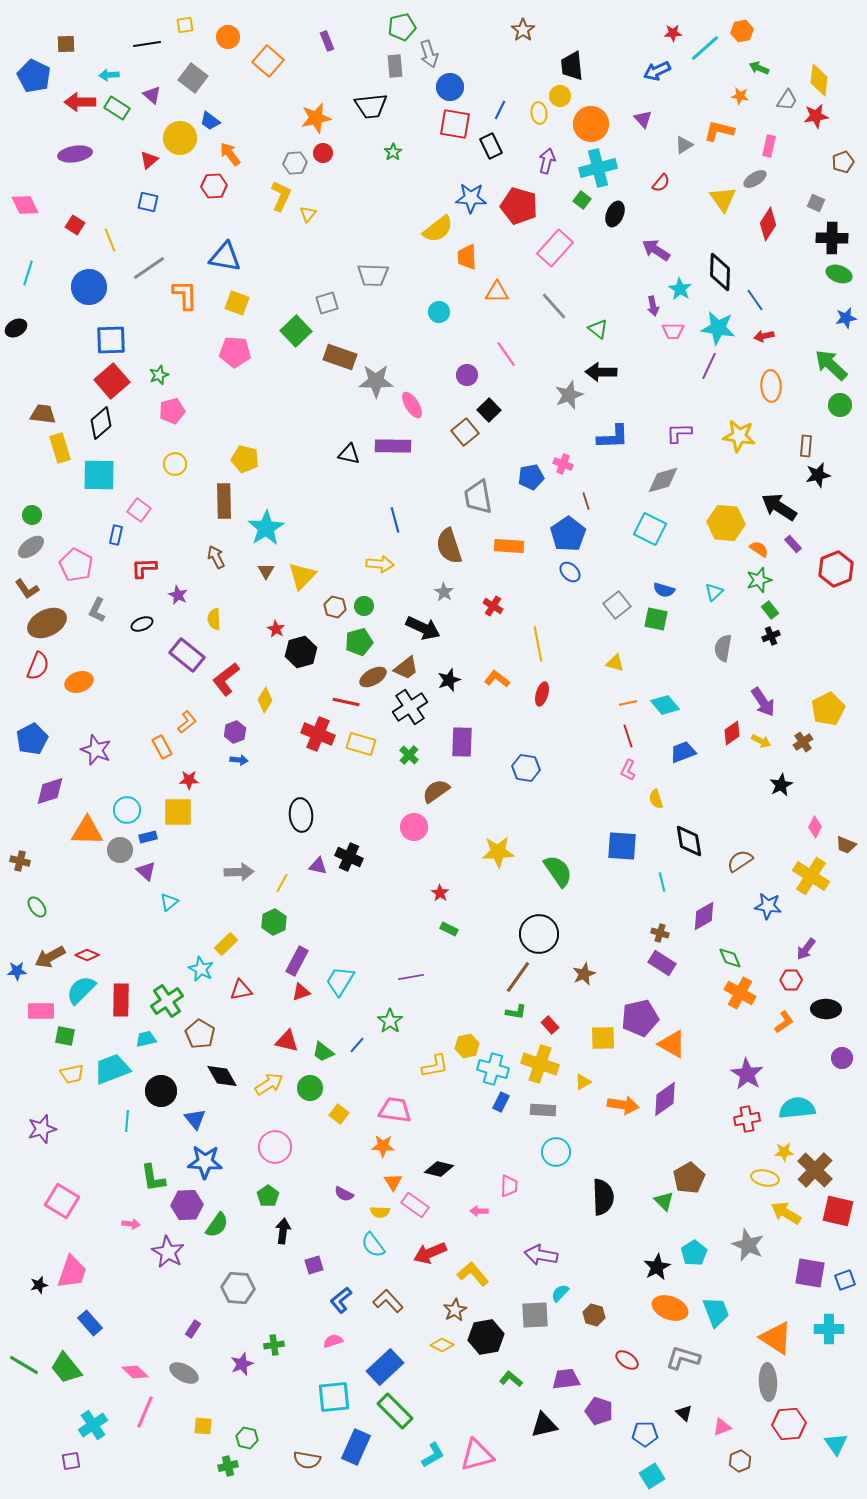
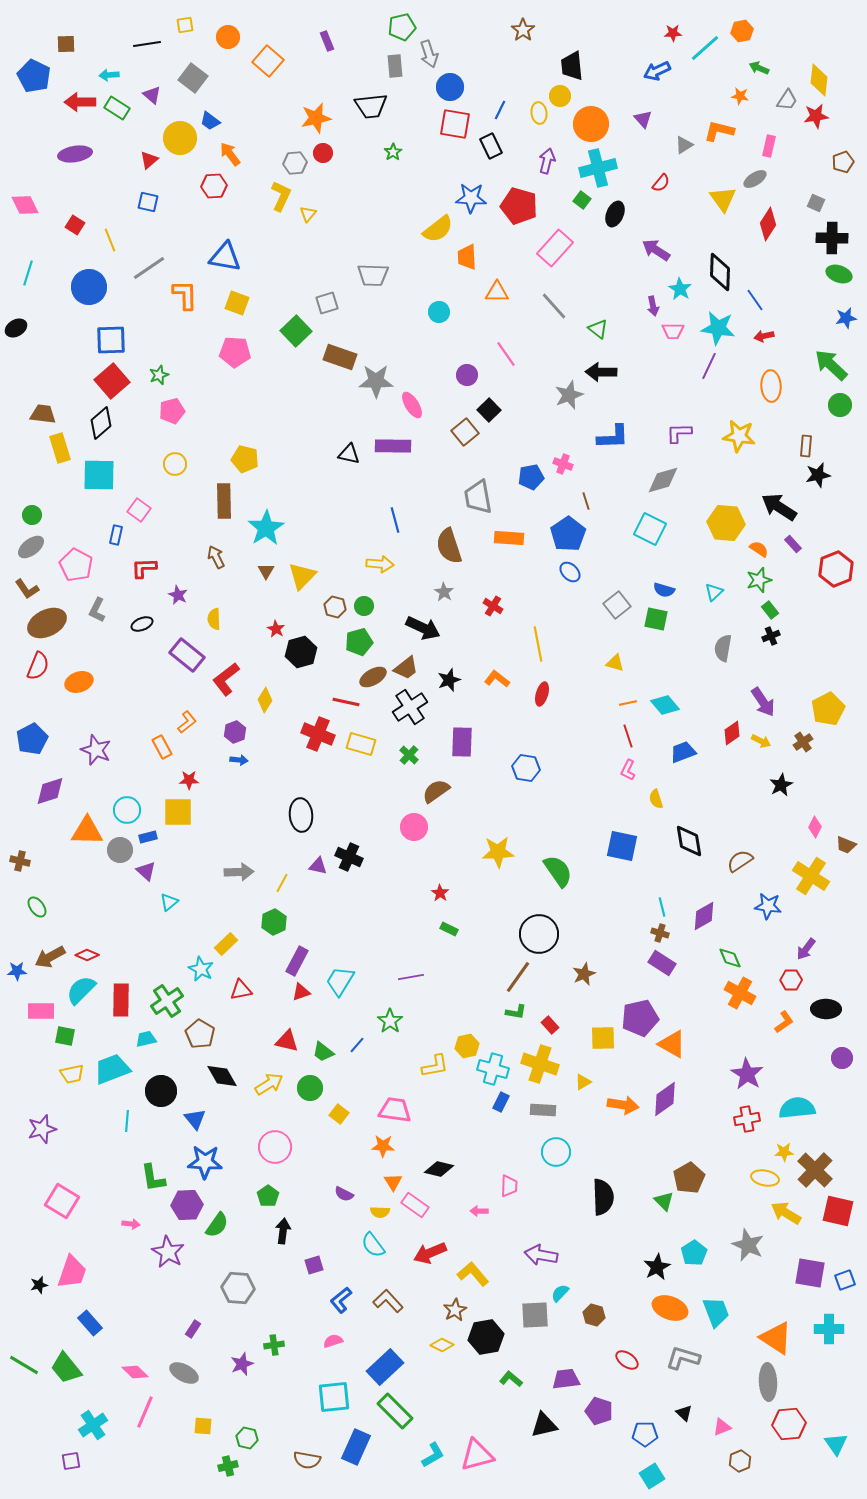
orange rectangle at (509, 546): moved 8 px up
blue square at (622, 846): rotated 8 degrees clockwise
cyan line at (662, 882): moved 25 px down
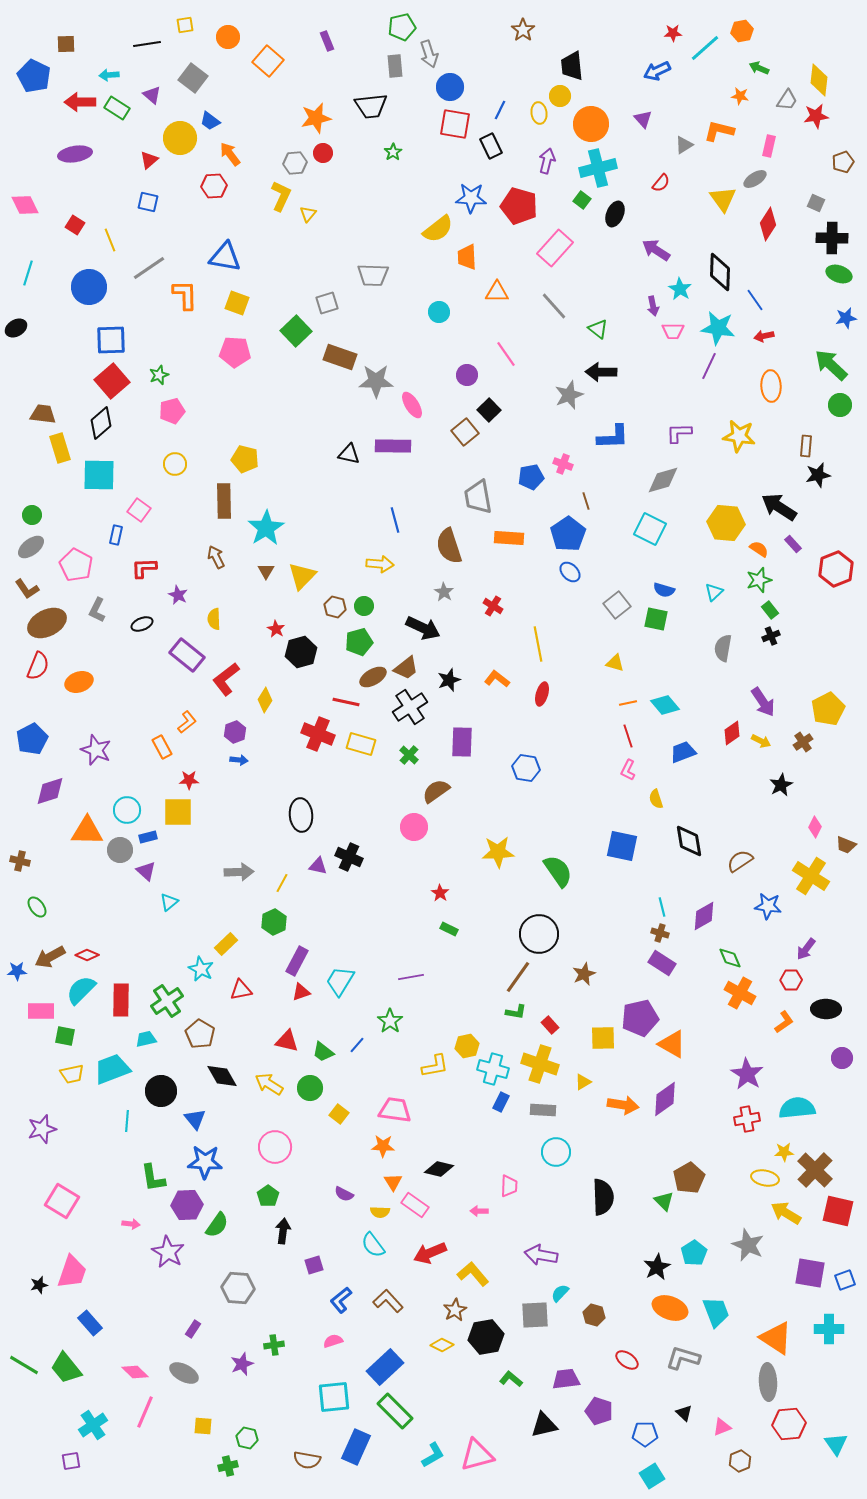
yellow arrow at (269, 1084): rotated 116 degrees counterclockwise
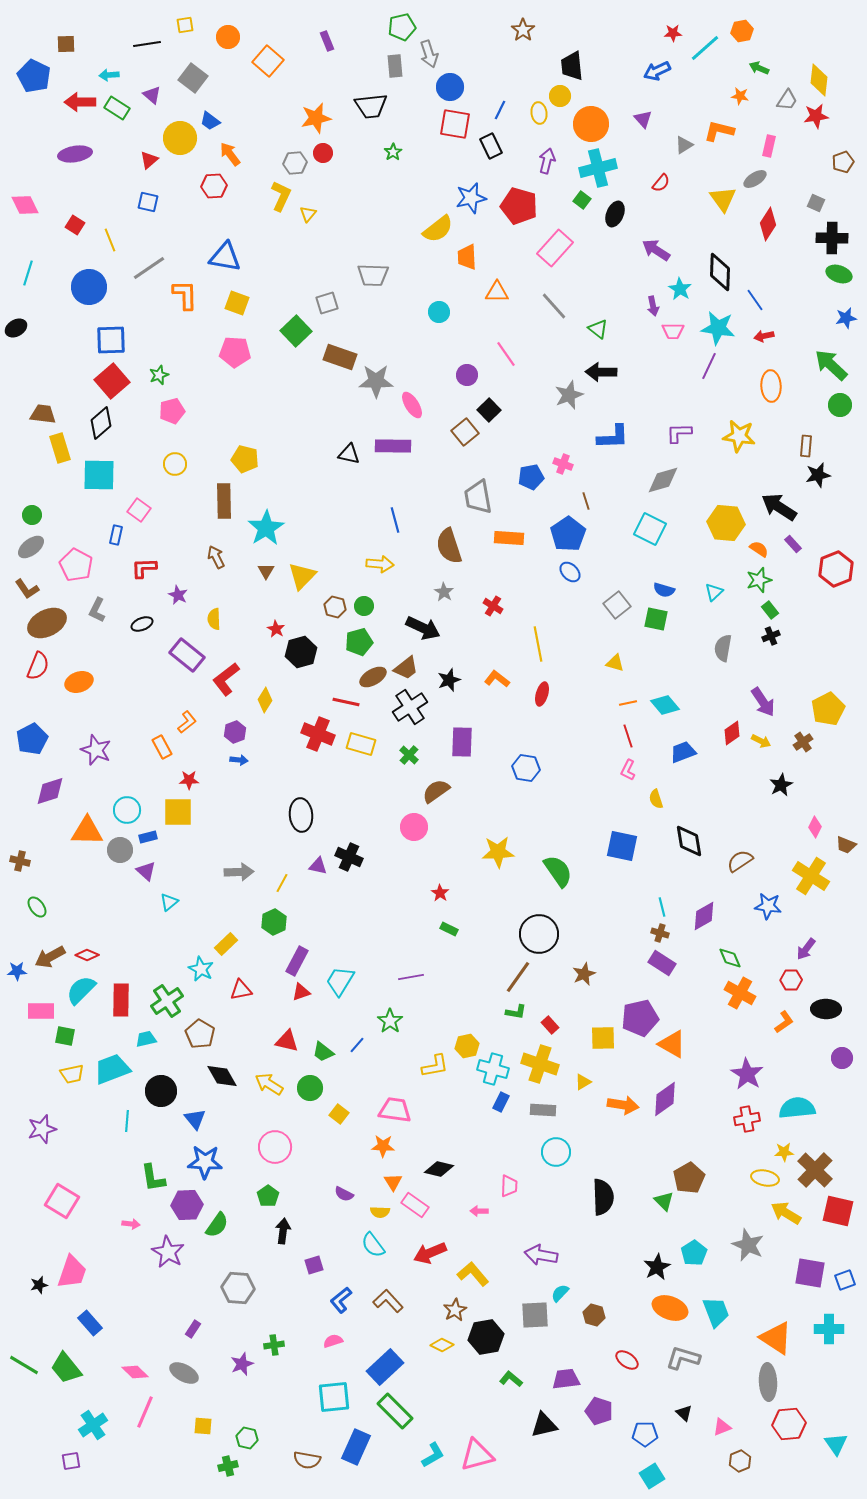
blue star at (471, 198): rotated 16 degrees counterclockwise
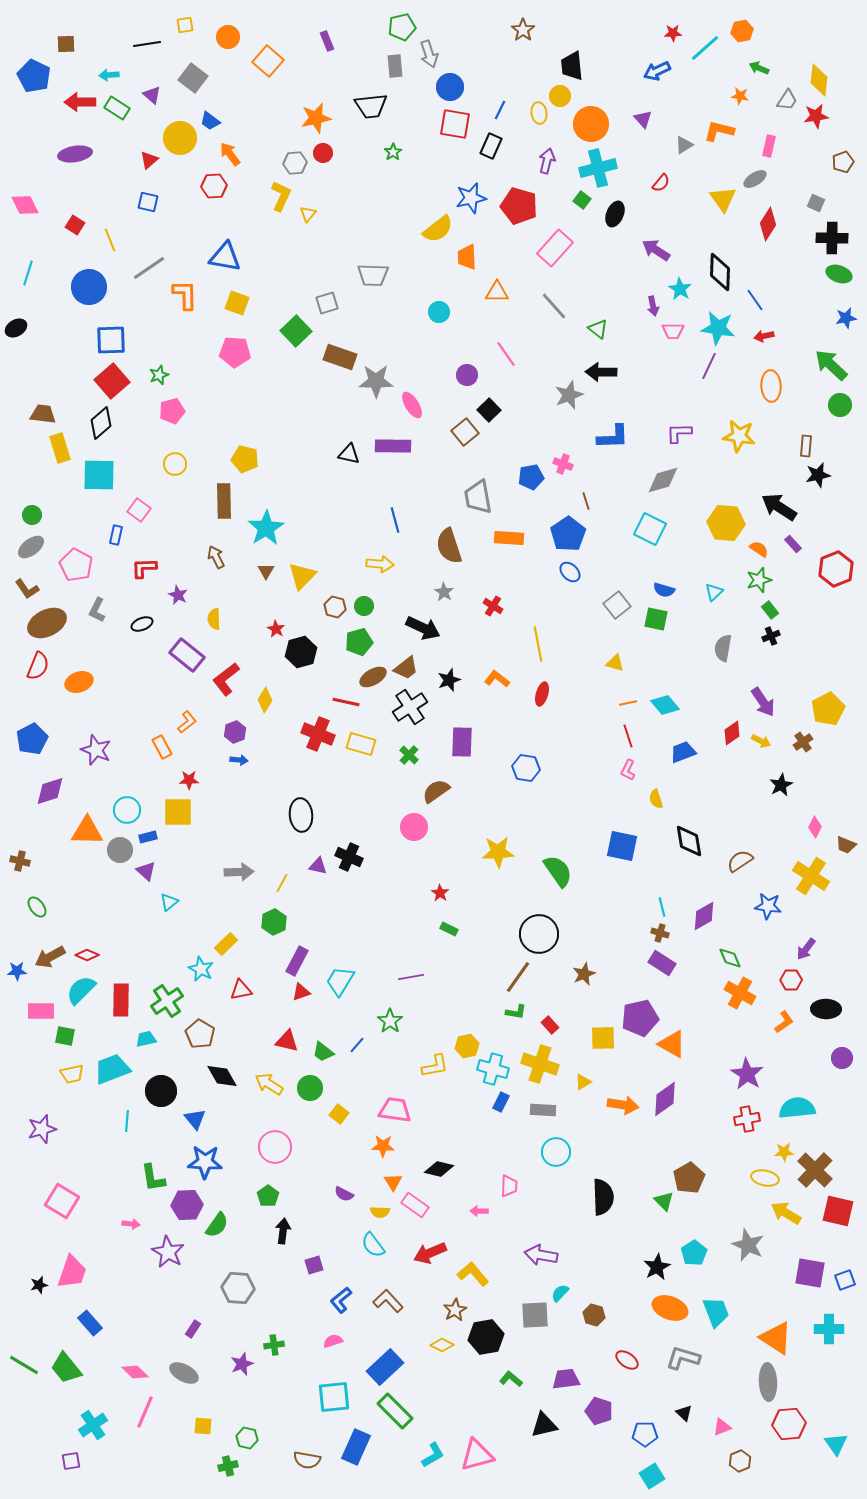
black rectangle at (491, 146): rotated 50 degrees clockwise
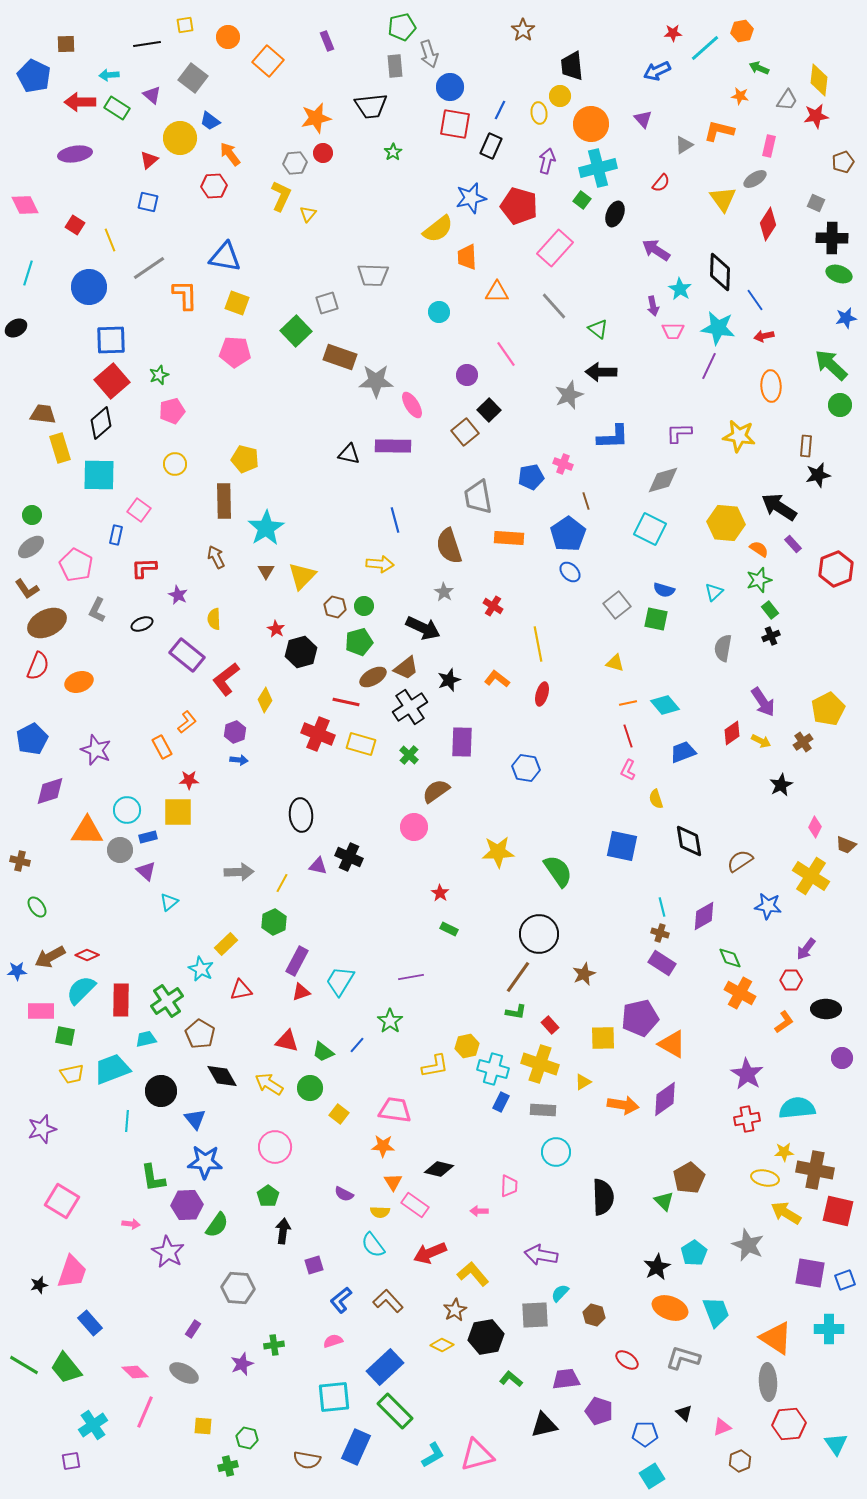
brown cross at (815, 1170): rotated 33 degrees counterclockwise
